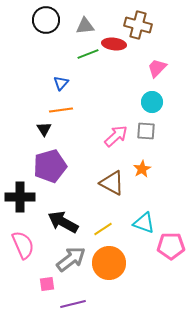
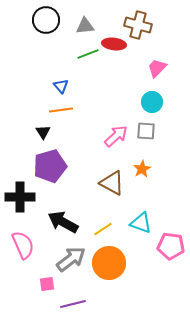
blue triangle: moved 3 px down; rotated 21 degrees counterclockwise
black triangle: moved 1 px left, 3 px down
cyan triangle: moved 3 px left
pink pentagon: rotated 8 degrees clockwise
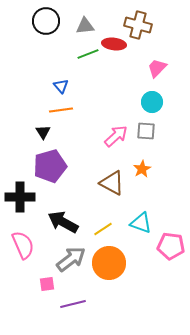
black circle: moved 1 px down
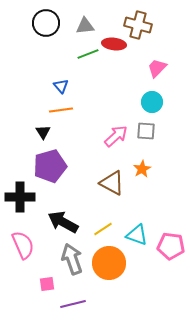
black circle: moved 2 px down
cyan triangle: moved 4 px left, 12 px down
gray arrow: moved 1 px right; rotated 72 degrees counterclockwise
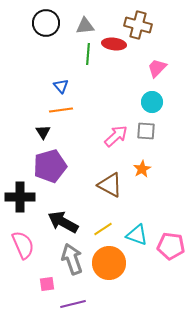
green line: rotated 65 degrees counterclockwise
brown triangle: moved 2 px left, 2 px down
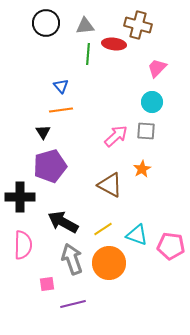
pink semicircle: rotated 24 degrees clockwise
